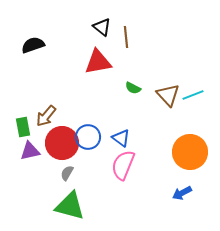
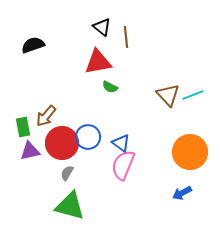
green semicircle: moved 23 px left, 1 px up
blue triangle: moved 5 px down
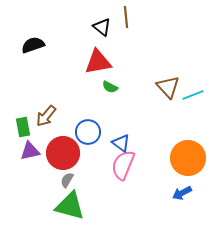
brown line: moved 20 px up
brown triangle: moved 8 px up
blue circle: moved 5 px up
red circle: moved 1 px right, 10 px down
orange circle: moved 2 px left, 6 px down
gray semicircle: moved 7 px down
